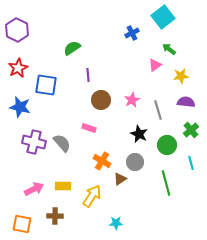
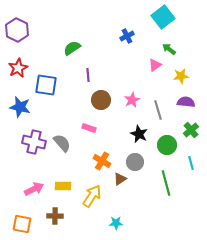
blue cross: moved 5 px left, 3 px down
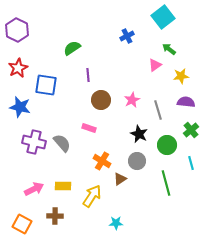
gray circle: moved 2 px right, 1 px up
orange square: rotated 18 degrees clockwise
